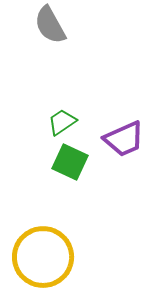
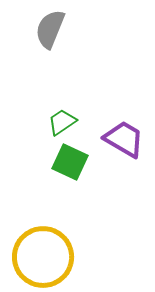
gray semicircle: moved 4 px down; rotated 51 degrees clockwise
purple trapezoid: rotated 126 degrees counterclockwise
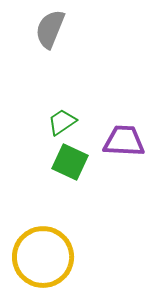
purple trapezoid: moved 2 px down; rotated 27 degrees counterclockwise
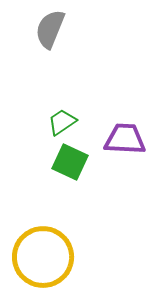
purple trapezoid: moved 1 px right, 2 px up
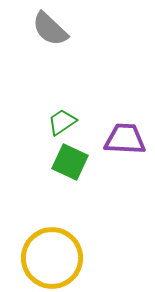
gray semicircle: rotated 69 degrees counterclockwise
yellow circle: moved 9 px right, 1 px down
